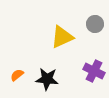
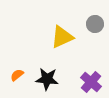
purple cross: moved 3 px left, 11 px down; rotated 15 degrees clockwise
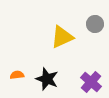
orange semicircle: rotated 32 degrees clockwise
black star: rotated 15 degrees clockwise
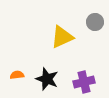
gray circle: moved 2 px up
purple cross: moved 7 px left; rotated 35 degrees clockwise
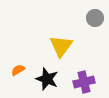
gray circle: moved 4 px up
yellow triangle: moved 1 px left, 9 px down; rotated 30 degrees counterclockwise
orange semicircle: moved 1 px right, 5 px up; rotated 24 degrees counterclockwise
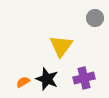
orange semicircle: moved 5 px right, 12 px down
purple cross: moved 4 px up
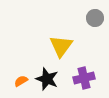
orange semicircle: moved 2 px left, 1 px up
